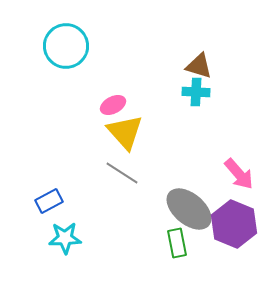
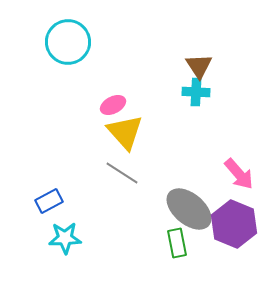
cyan circle: moved 2 px right, 4 px up
brown triangle: rotated 40 degrees clockwise
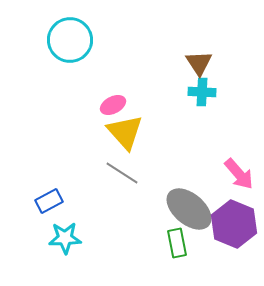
cyan circle: moved 2 px right, 2 px up
brown triangle: moved 3 px up
cyan cross: moved 6 px right
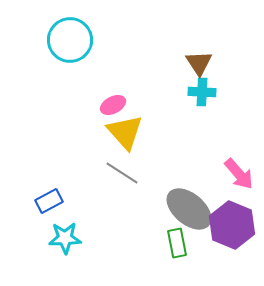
purple hexagon: moved 2 px left, 1 px down
